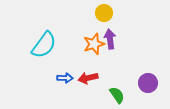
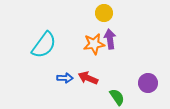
orange star: rotated 10 degrees clockwise
red arrow: rotated 36 degrees clockwise
green semicircle: moved 2 px down
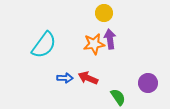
green semicircle: moved 1 px right
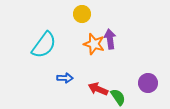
yellow circle: moved 22 px left, 1 px down
orange star: rotated 25 degrees clockwise
red arrow: moved 10 px right, 11 px down
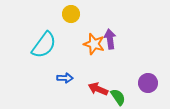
yellow circle: moved 11 px left
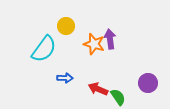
yellow circle: moved 5 px left, 12 px down
cyan semicircle: moved 4 px down
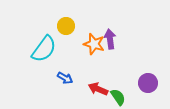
blue arrow: rotated 28 degrees clockwise
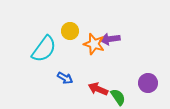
yellow circle: moved 4 px right, 5 px down
purple arrow: rotated 90 degrees counterclockwise
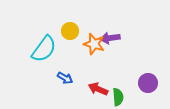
purple arrow: moved 1 px up
green semicircle: rotated 30 degrees clockwise
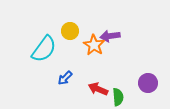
purple arrow: moved 2 px up
orange star: moved 1 px down; rotated 15 degrees clockwise
blue arrow: rotated 105 degrees clockwise
